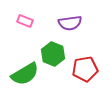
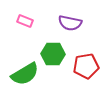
purple semicircle: rotated 20 degrees clockwise
green hexagon: rotated 20 degrees counterclockwise
red pentagon: moved 1 px right, 3 px up
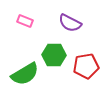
purple semicircle: rotated 15 degrees clockwise
green hexagon: moved 1 px right, 1 px down
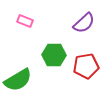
purple semicircle: moved 14 px right; rotated 70 degrees counterclockwise
green semicircle: moved 7 px left, 6 px down
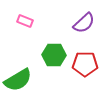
red pentagon: moved 1 px left, 2 px up; rotated 10 degrees clockwise
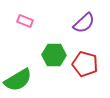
red pentagon: rotated 15 degrees clockwise
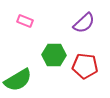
red pentagon: moved 2 px down; rotated 10 degrees counterclockwise
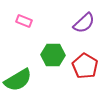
pink rectangle: moved 1 px left
green hexagon: moved 1 px left
red pentagon: rotated 25 degrees clockwise
